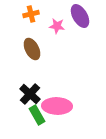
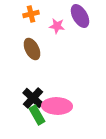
black cross: moved 3 px right, 4 px down
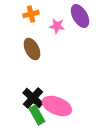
pink ellipse: rotated 20 degrees clockwise
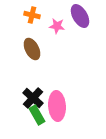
orange cross: moved 1 px right, 1 px down; rotated 28 degrees clockwise
pink ellipse: rotated 64 degrees clockwise
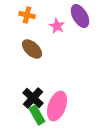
orange cross: moved 5 px left
pink star: rotated 21 degrees clockwise
brown ellipse: rotated 20 degrees counterclockwise
pink ellipse: rotated 24 degrees clockwise
